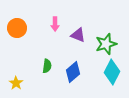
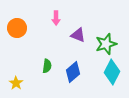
pink arrow: moved 1 px right, 6 px up
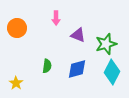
blue diamond: moved 4 px right, 3 px up; rotated 25 degrees clockwise
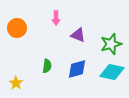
green star: moved 5 px right
cyan diamond: rotated 75 degrees clockwise
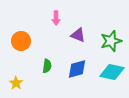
orange circle: moved 4 px right, 13 px down
green star: moved 3 px up
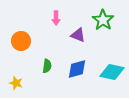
green star: moved 8 px left, 21 px up; rotated 20 degrees counterclockwise
yellow star: rotated 16 degrees counterclockwise
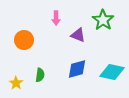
orange circle: moved 3 px right, 1 px up
green semicircle: moved 7 px left, 9 px down
yellow star: rotated 16 degrees clockwise
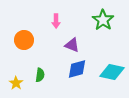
pink arrow: moved 3 px down
purple triangle: moved 6 px left, 10 px down
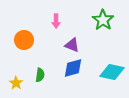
blue diamond: moved 4 px left, 1 px up
